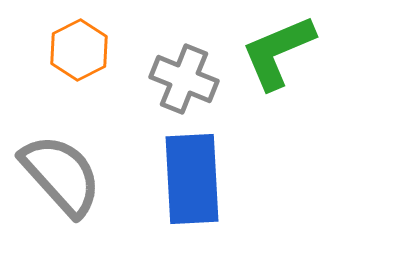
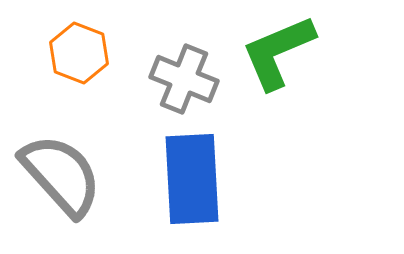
orange hexagon: moved 3 px down; rotated 12 degrees counterclockwise
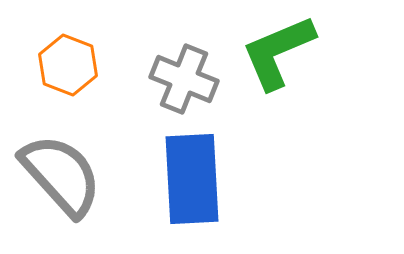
orange hexagon: moved 11 px left, 12 px down
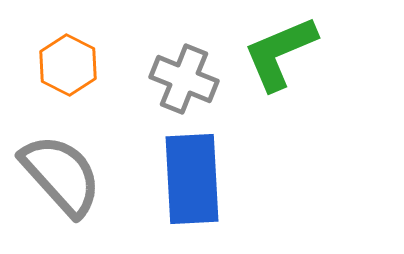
green L-shape: moved 2 px right, 1 px down
orange hexagon: rotated 6 degrees clockwise
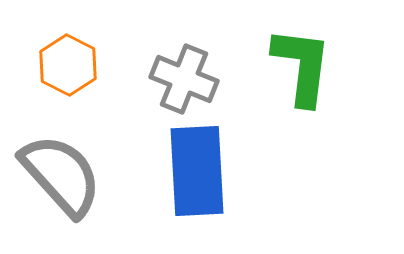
green L-shape: moved 22 px right, 13 px down; rotated 120 degrees clockwise
blue rectangle: moved 5 px right, 8 px up
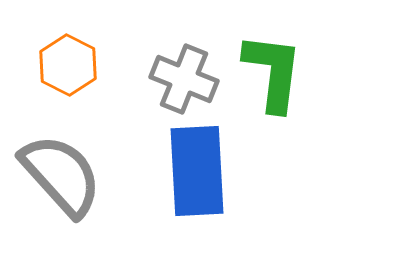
green L-shape: moved 29 px left, 6 px down
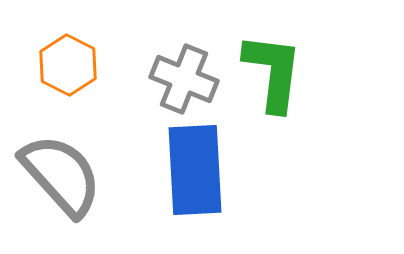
blue rectangle: moved 2 px left, 1 px up
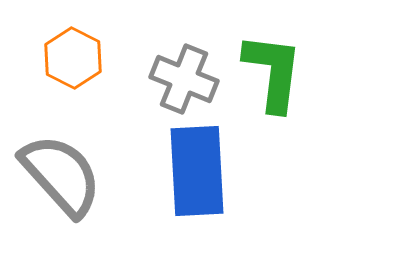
orange hexagon: moved 5 px right, 7 px up
blue rectangle: moved 2 px right, 1 px down
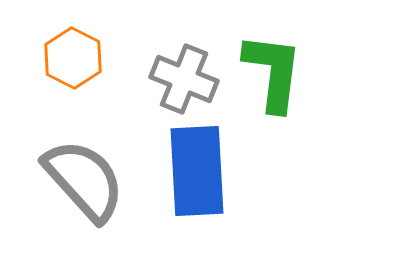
gray semicircle: moved 23 px right, 5 px down
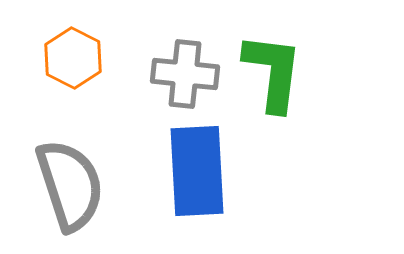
gray cross: moved 1 px right, 5 px up; rotated 16 degrees counterclockwise
gray semicircle: moved 14 px left, 5 px down; rotated 24 degrees clockwise
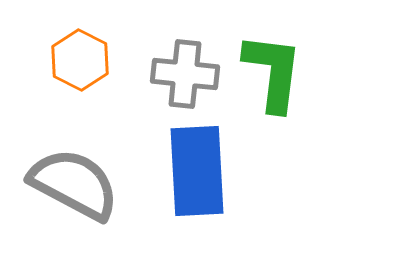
orange hexagon: moved 7 px right, 2 px down
gray semicircle: moved 4 px right, 1 px up; rotated 44 degrees counterclockwise
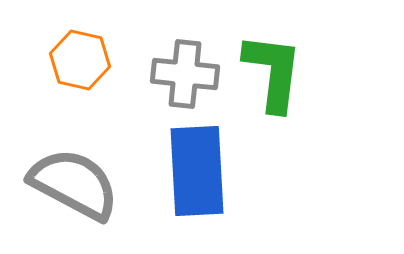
orange hexagon: rotated 14 degrees counterclockwise
